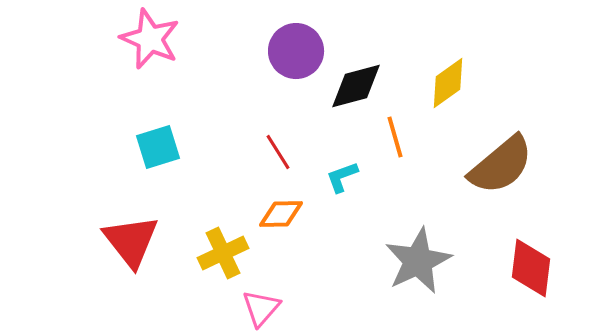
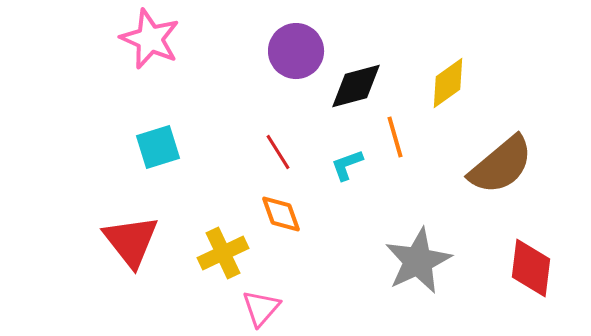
cyan L-shape: moved 5 px right, 12 px up
orange diamond: rotated 72 degrees clockwise
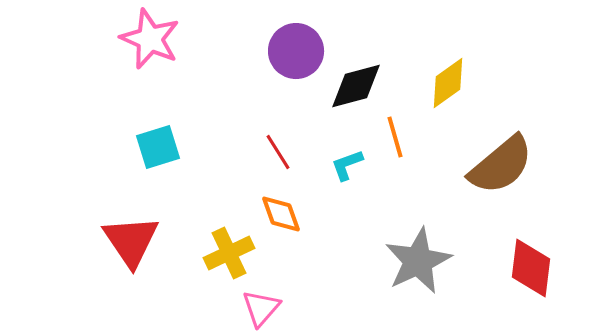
red triangle: rotated 4 degrees clockwise
yellow cross: moved 6 px right
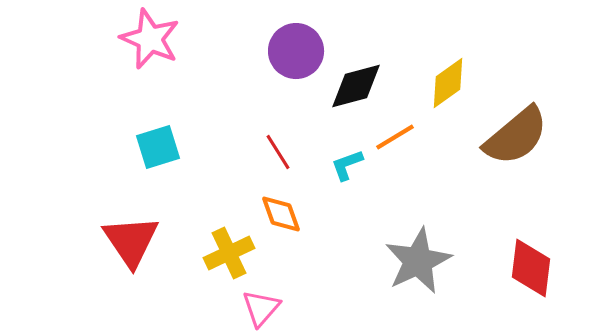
orange line: rotated 75 degrees clockwise
brown semicircle: moved 15 px right, 29 px up
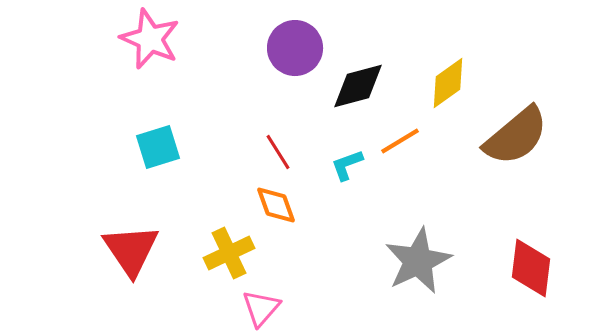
purple circle: moved 1 px left, 3 px up
black diamond: moved 2 px right
orange line: moved 5 px right, 4 px down
orange diamond: moved 5 px left, 9 px up
red triangle: moved 9 px down
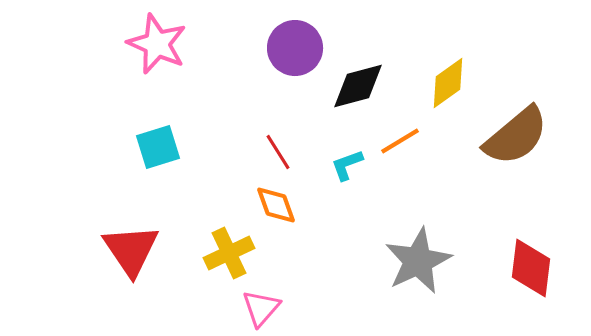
pink star: moved 7 px right, 5 px down
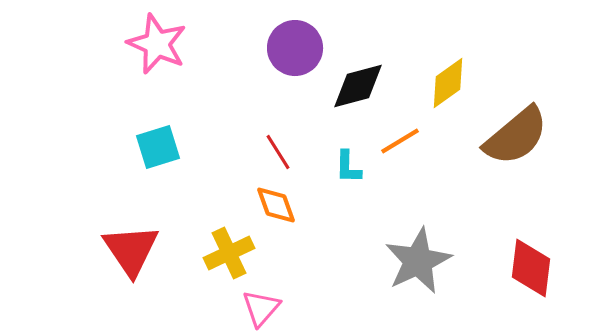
cyan L-shape: moved 1 px right, 2 px down; rotated 69 degrees counterclockwise
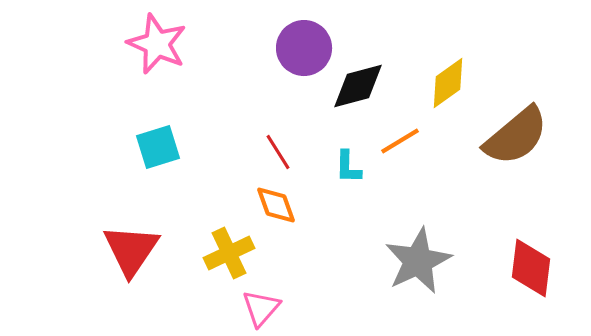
purple circle: moved 9 px right
red triangle: rotated 8 degrees clockwise
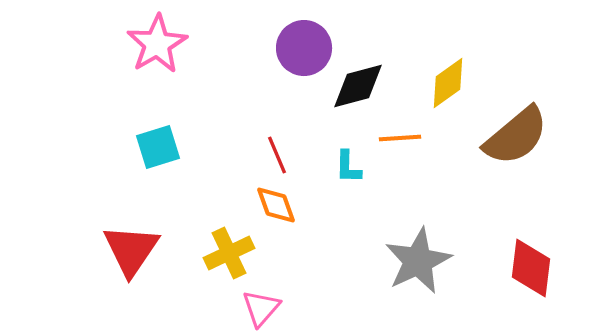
pink star: rotated 18 degrees clockwise
orange line: moved 3 px up; rotated 27 degrees clockwise
red line: moved 1 px left, 3 px down; rotated 9 degrees clockwise
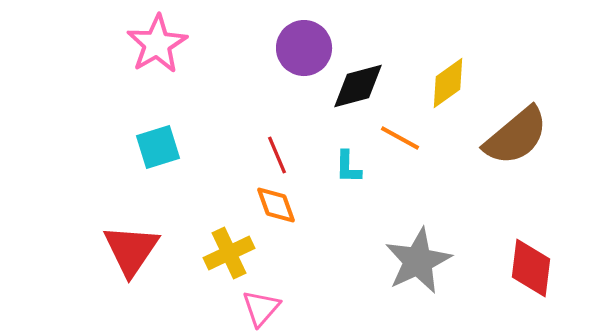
orange line: rotated 33 degrees clockwise
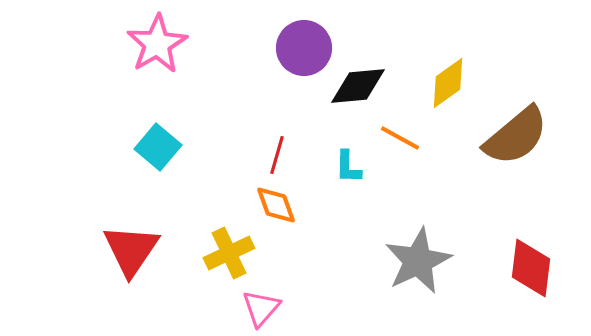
black diamond: rotated 10 degrees clockwise
cyan square: rotated 33 degrees counterclockwise
red line: rotated 39 degrees clockwise
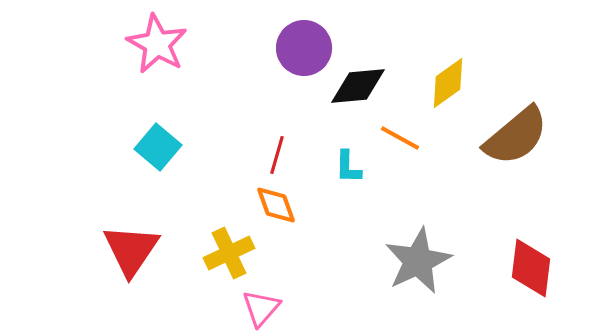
pink star: rotated 12 degrees counterclockwise
